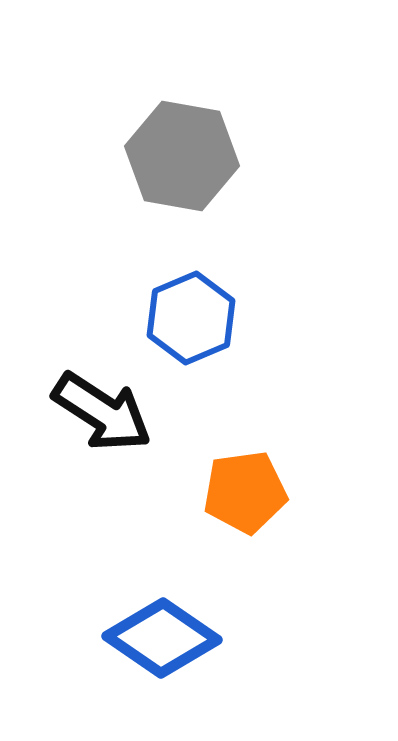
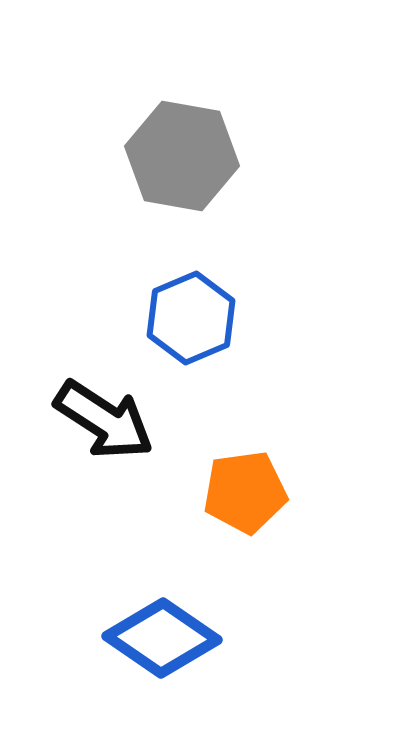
black arrow: moved 2 px right, 8 px down
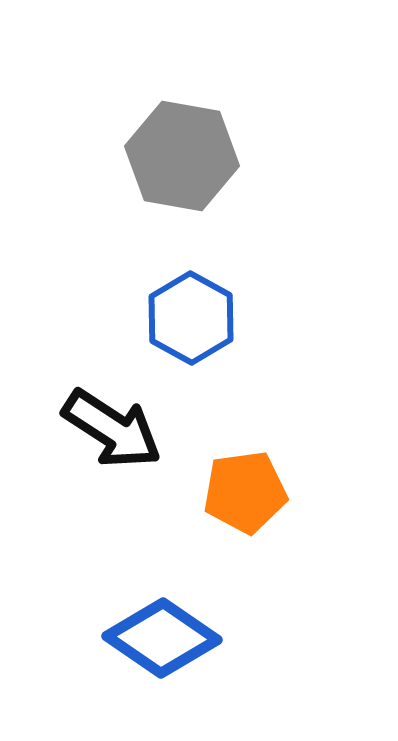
blue hexagon: rotated 8 degrees counterclockwise
black arrow: moved 8 px right, 9 px down
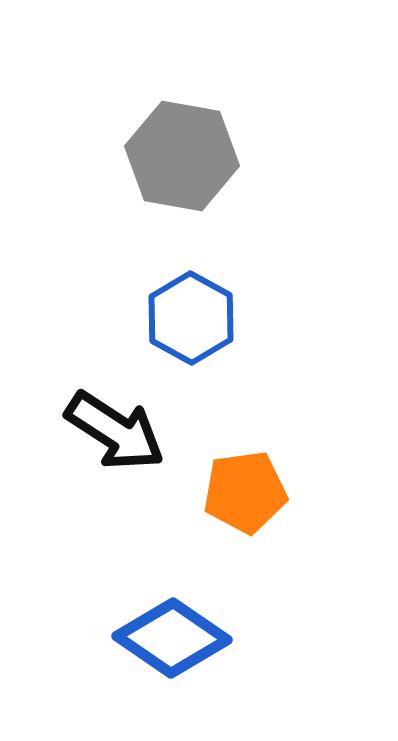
black arrow: moved 3 px right, 2 px down
blue diamond: moved 10 px right
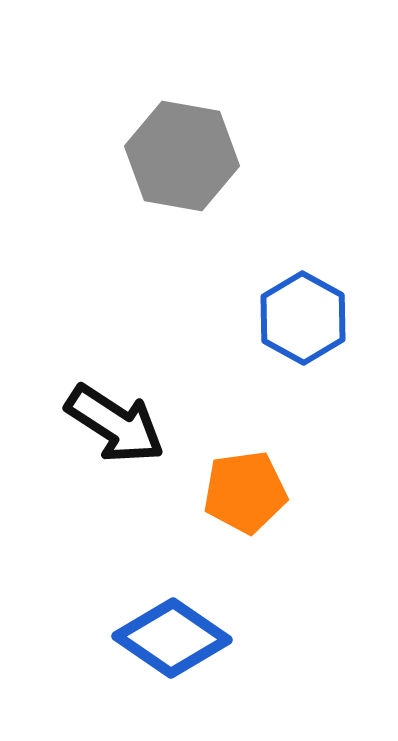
blue hexagon: moved 112 px right
black arrow: moved 7 px up
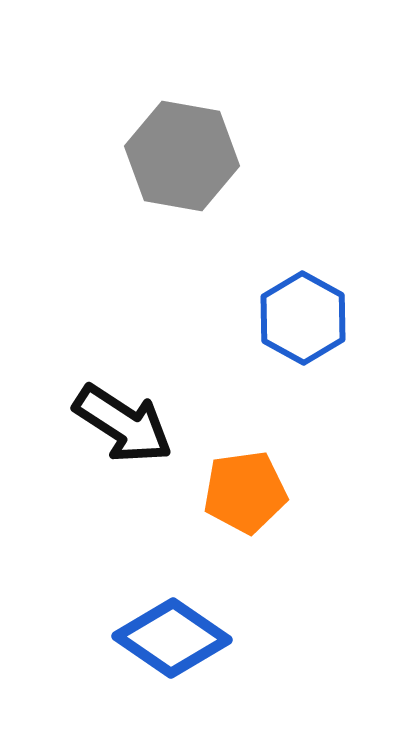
black arrow: moved 8 px right
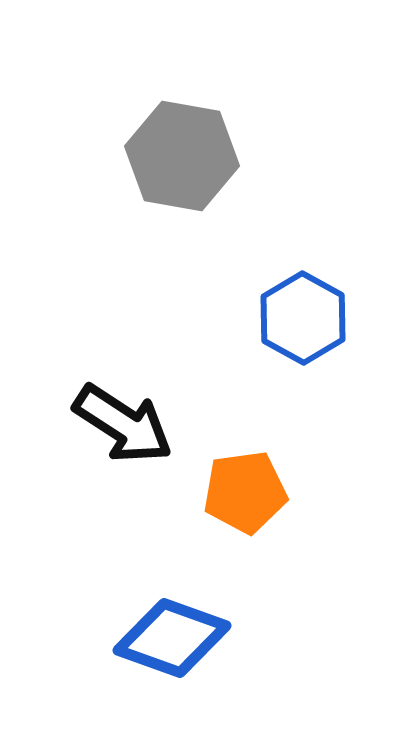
blue diamond: rotated 15 degrees counterclockwise
